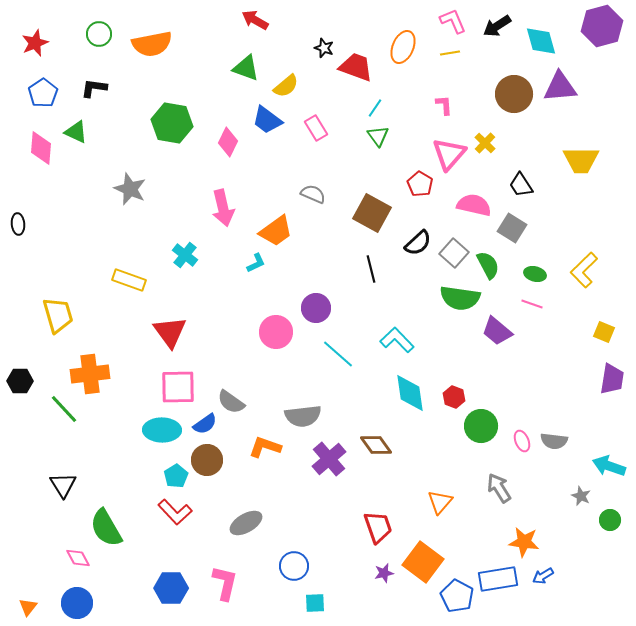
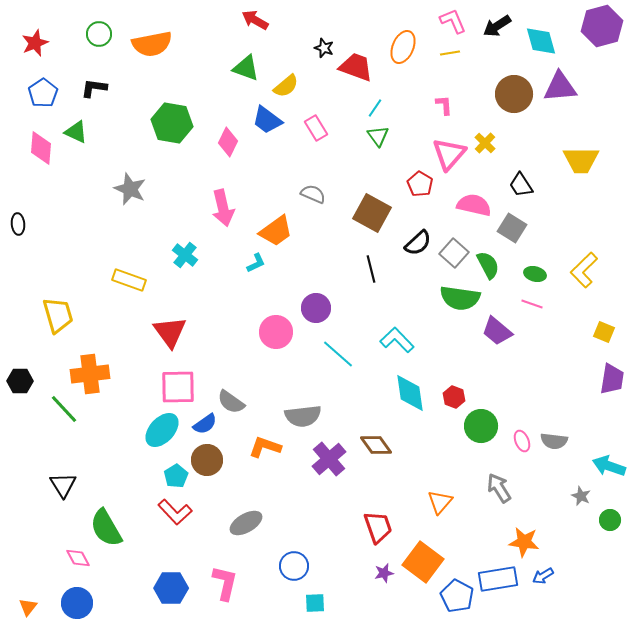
cyan ellipse at (162, 430): rotated 48 degrees counterclockwise
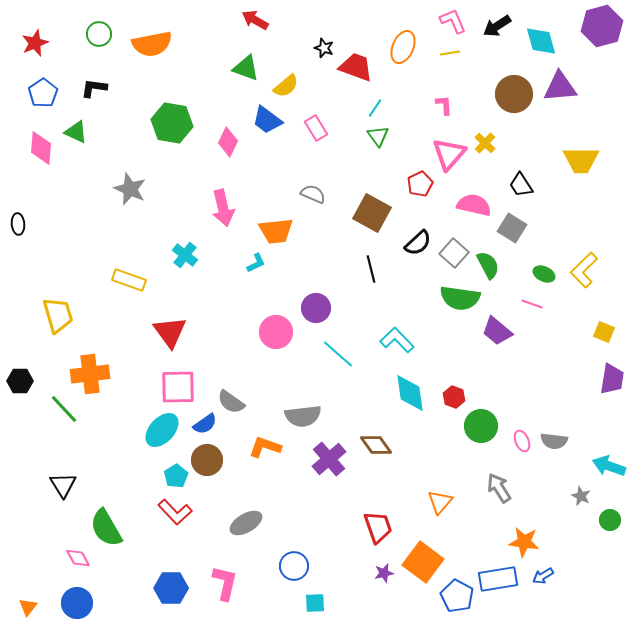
red pentagon at (420, 184): rotated 15 degrees clockwise
orange trapezoid at (276, 231): rotated 30 degrees clockwise
green ellipse at (535, 274): moved 9 px right; rotated 10 degrees clockwise
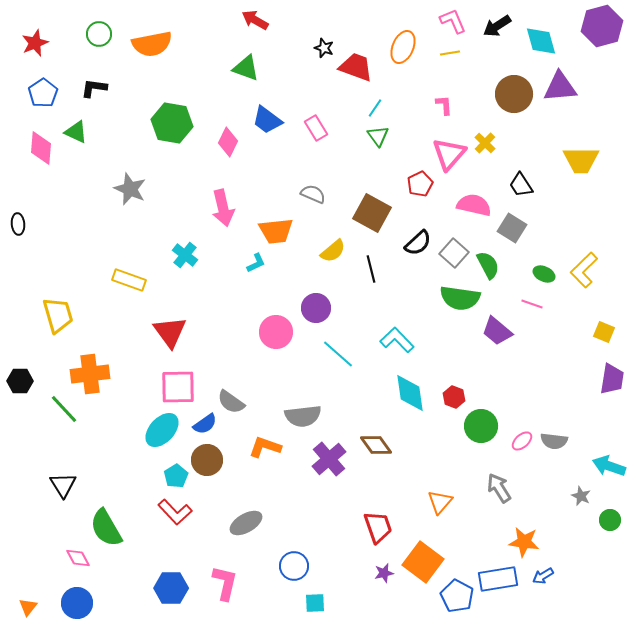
yellow semicircle at (286, 86): moved 47 px right, 165 px down
pink ellipse at (522, 441): rotated 70 degrees clockwise
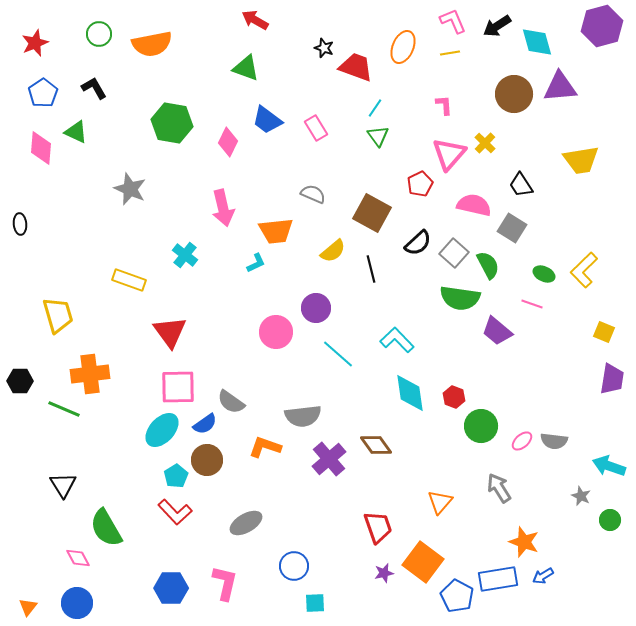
cyan diamond at (541, 41): moved 4 px left, 1 px down
black L-shape at (94, 88): rotated 52 degrees clockwise
yellow trapezoid at (581, 160): rotated 9 degrees counterclockwise
black ellipse at (18, 224): moved 2 px right
green line at (64, 409): rotated 24 degrees counterclockwise
orange star at (524, 542): rotated 12 degrees clockwise
